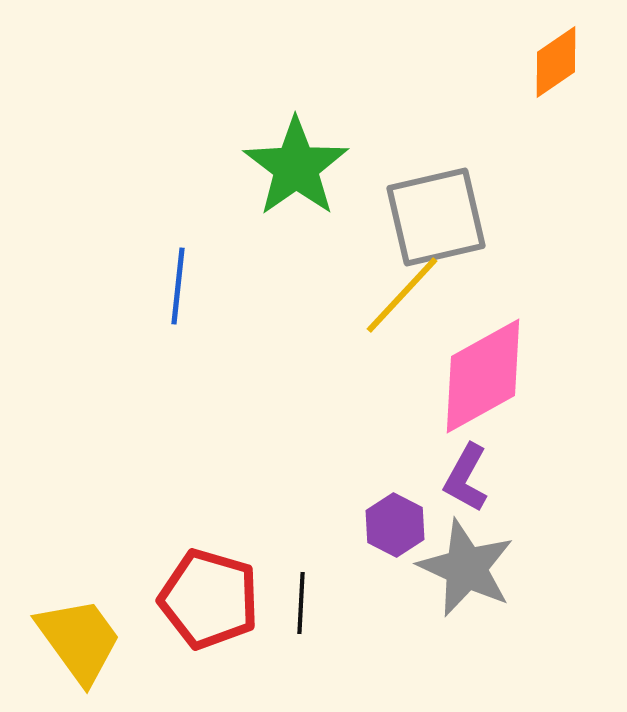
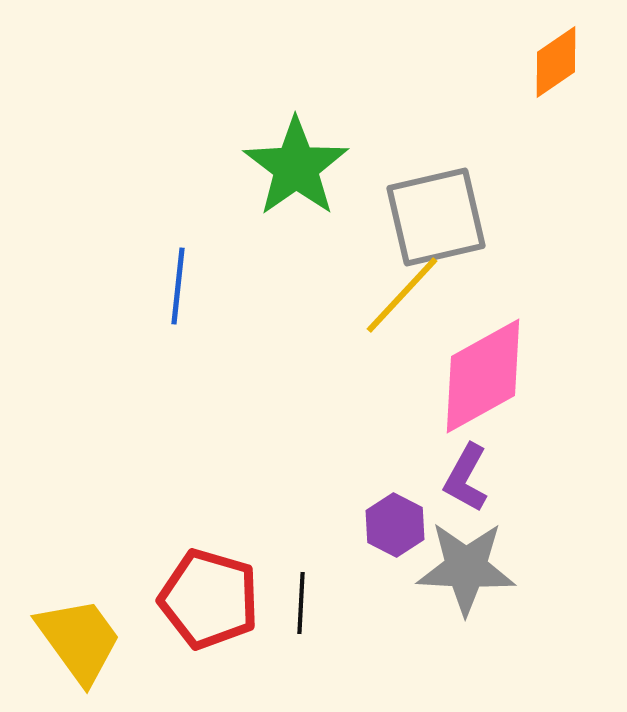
gray star: rotated 22 degrees counterclockwise
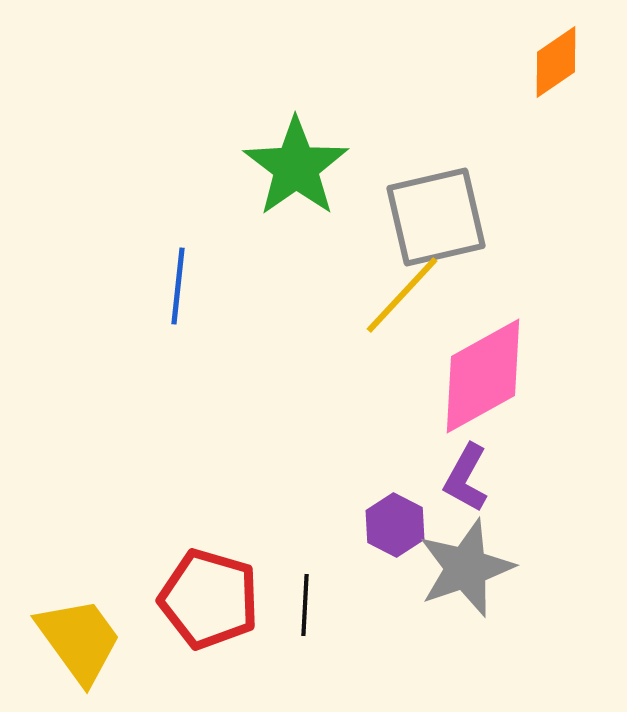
gray star: rotated 22 degrees counterclockwise
black line: moved 4 px right, 2 px down
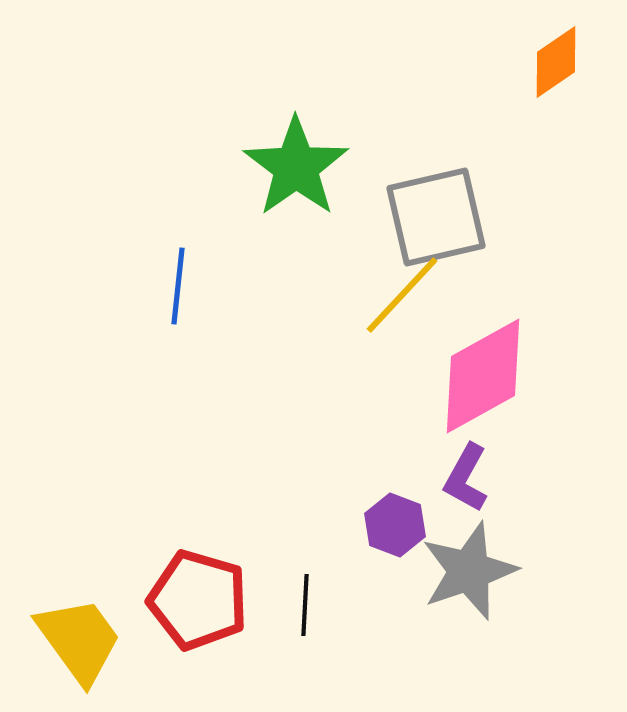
purple hexagon: rotated 6 degrees counterclockwise
gray star: moved 3 px right, 3 px down
red pentagon: moved 11 px left, 1 px down
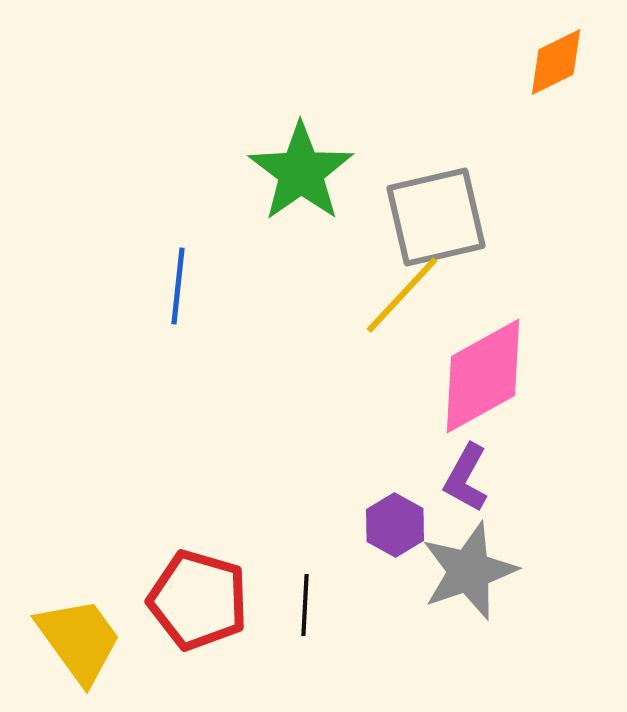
orange diamond: rotated 8 degrees clockwise
green star: moved 5 px right, 5 px down
purple hexagon: rotated 8 degrees clockwise
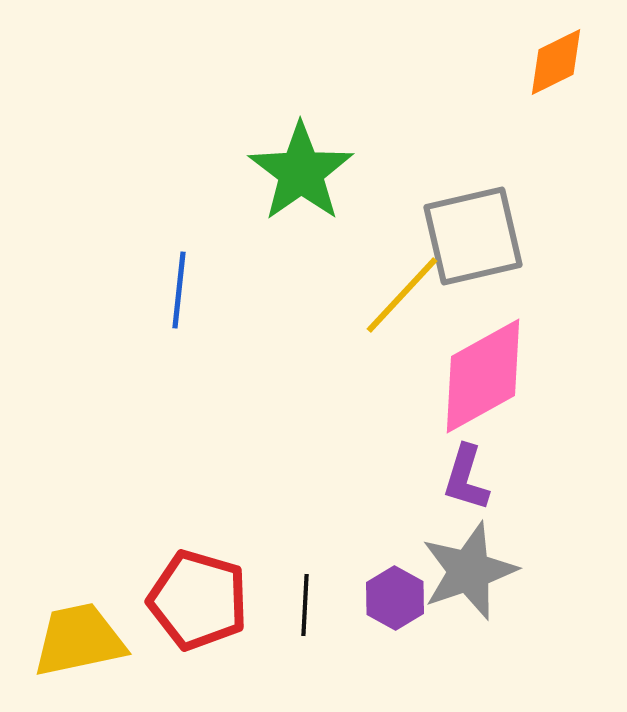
gray square: moved 37 px right, 19 px down
blue line: moved 1 px right, 4 px down
purple L-shape: rotated 12 degrees counterclockwise
purple hexagon: moved 73 px down
yellow trapezoid: rotated 66 degrees counterclockwise
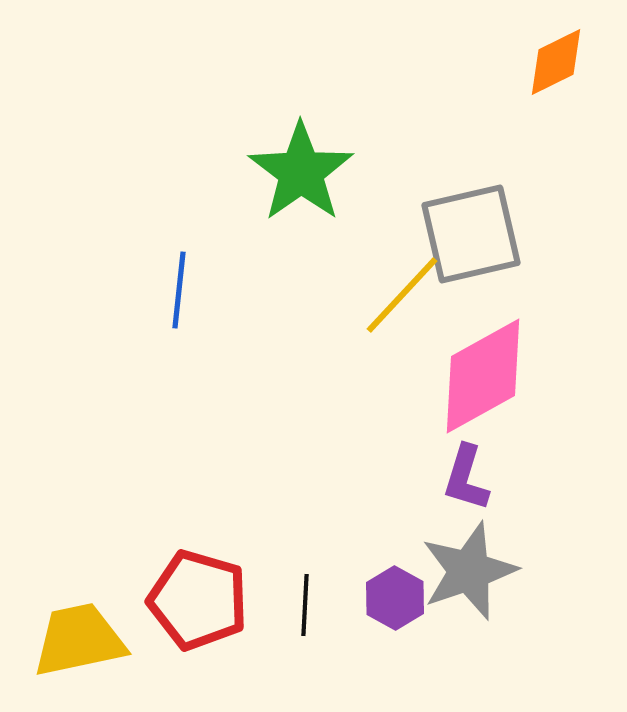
gray square: moved 2 px left, 2 px up
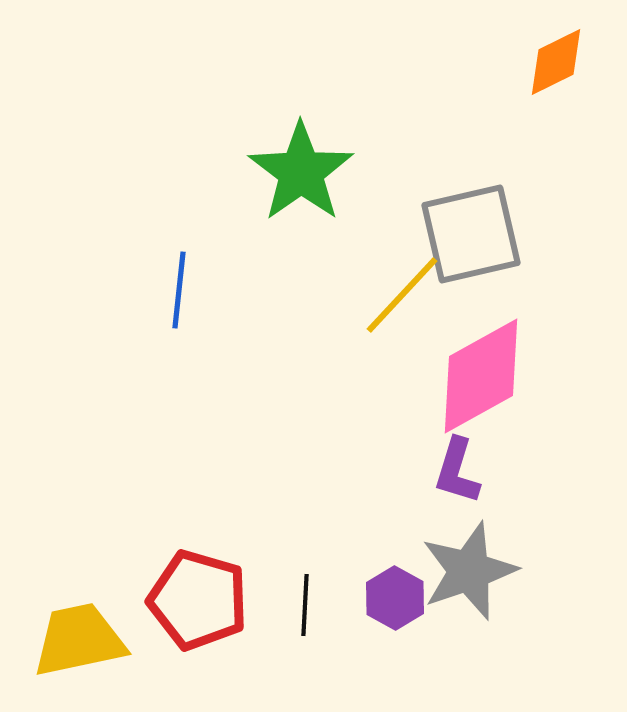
pink diamond: moved 2 px left
purple L-shape: moved 9 px left, 7 px up
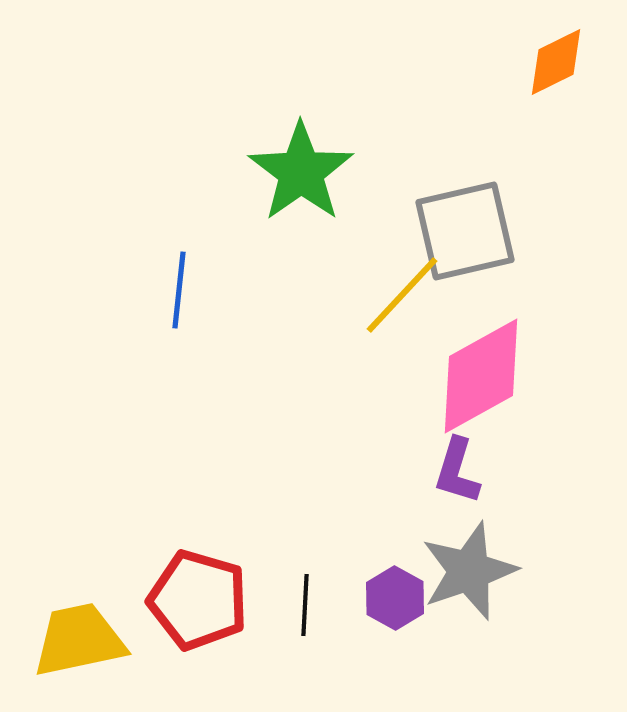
gray square: moved 6 px left, 3 px up
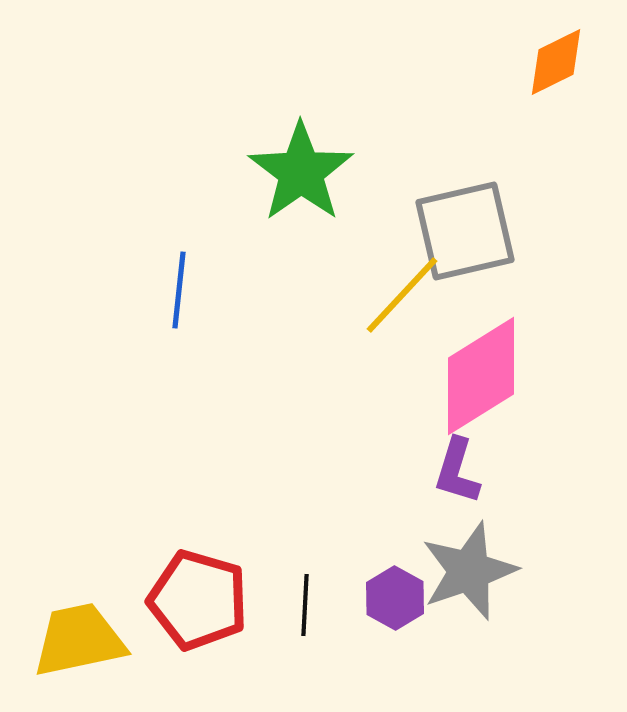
pink diamond: rotated 3 degrees counterclockwise
